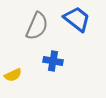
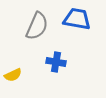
blue trapezoid: rotated 28 degrees counterclockwise
blue cross: moved 3 px right, 1 px down
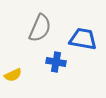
blue trapezoid: moved 6 px right, 20 px down
gray semicircle: moved 3 px right, 2 px down
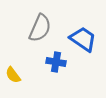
blue trapezoid: rotated 24 degrees clockwise
yellow semicircle: rotated 78 degrees clockwise
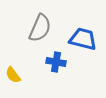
blue trapezoid: rotated 20 degrees counterclockwise
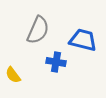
gray semicircle: moved 2 px left, 2 px down
blue trapezoid: moved 1 px down
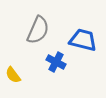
blue cross: rotated 18 degrees clockwise
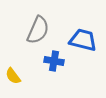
blue cross: moved 2 px left, 1 px up; rotated 18 degrees counterclockwise
yellow semicircle: moved 1 px down
